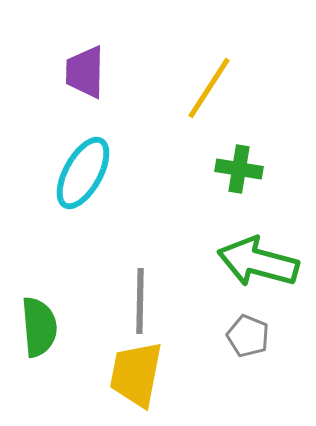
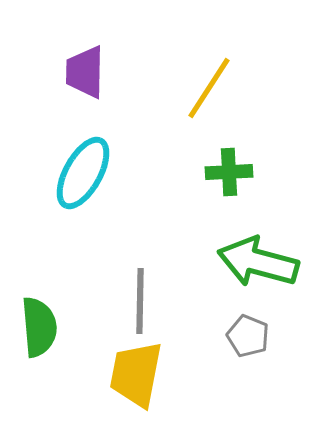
green cross: moved 10 px left, 3 px down; rotated 12 degrees counterclockwise
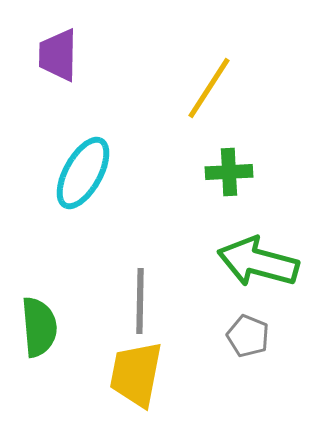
purple trapezoid: moved 27 px left, 17 px up
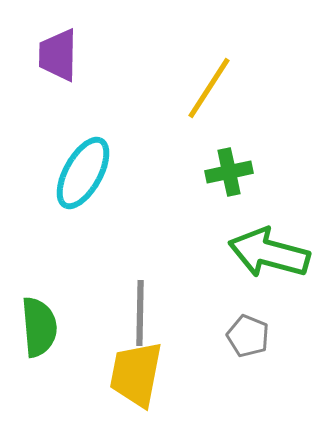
green cross: rotated 9 degrees counterclockwise
green arrow: moved 11 px right, 9 px up
gray line: moved 12 px down
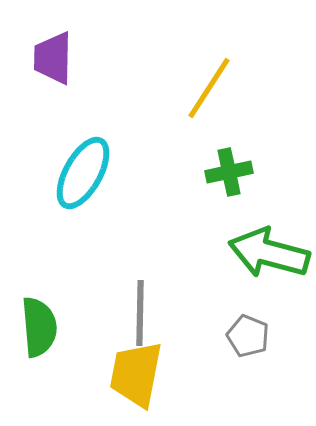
purple trapezoid: moved 5 px left, 3 px down
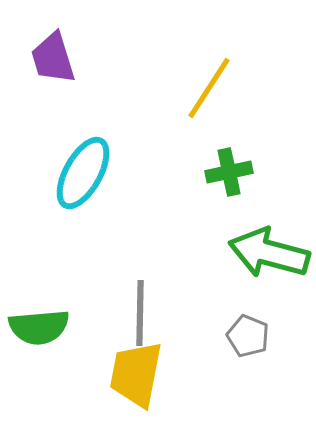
purple trapezoid: rotated 18 degrees counterclockwise
green semicircle: rotated 90 degrees clockwise
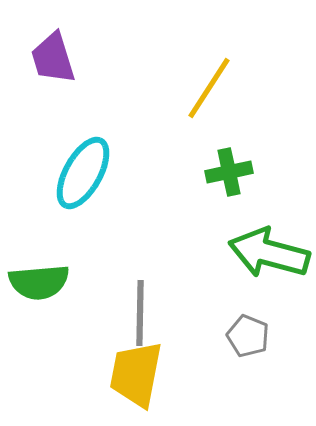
green semicircle: moved 45 px up
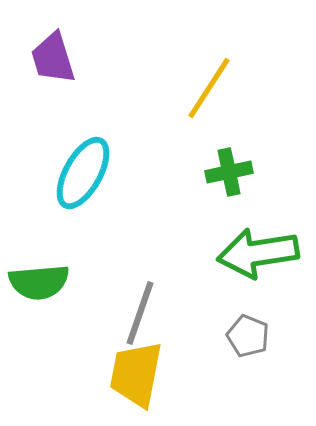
green arrow: moved 11 px left; rotated 24 degrees counterclockwise
gray line: rotated 18 degrees clockwise
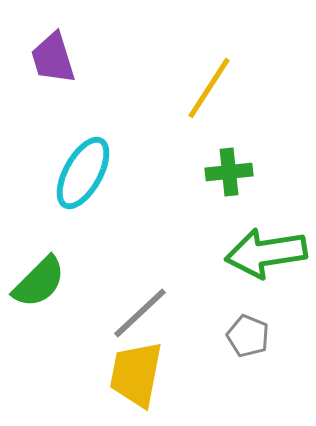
green cross: rotated 6 degrees clockwise
green arrow: moved 8 px right
green semicircle: rotated 40 degrees counterclockwise
gray line: rotated 28 degrees clockwise
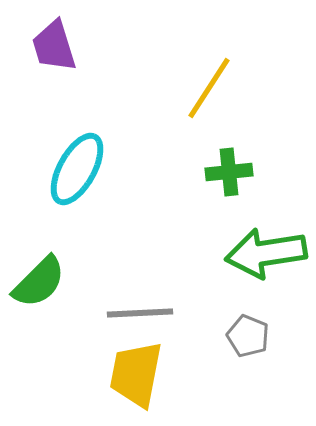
purple trapezoid: moved 1 px right, 12 px up
cyan ellipse: moved 6 px left, 4 px up
gray line: rotated 40 degrees clockwise
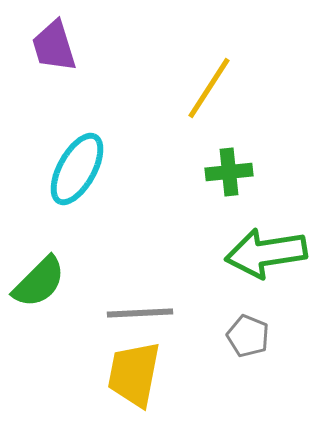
yellow trapezoid: moved 2 px left
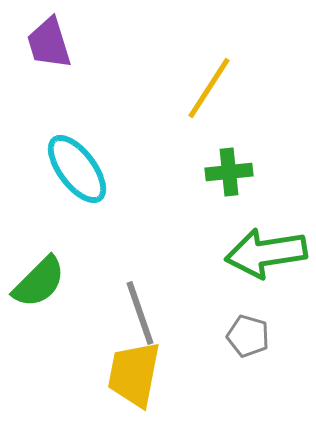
purple trapezoid: moved 5 px left, 3 px up
cyan ellipse: rotated 66 degrees counterclockwise
gray line: rotated 74 degrees clockwise
gray pentagon: rotated 6 degrees counterclockwise
